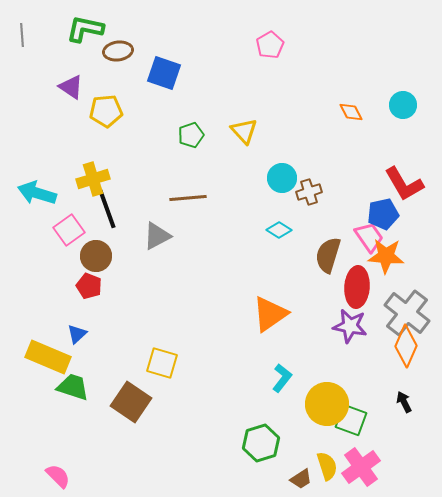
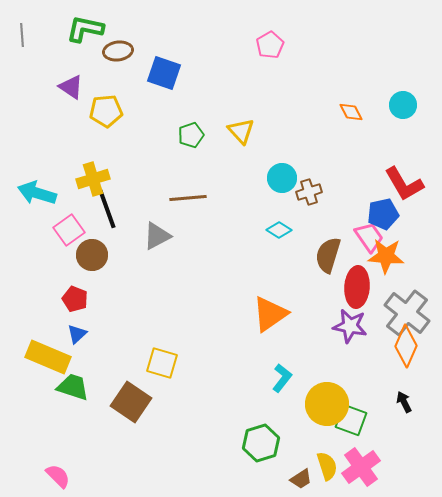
yellow triangle at (244, 131): moved 3 px left
brown circle at (96, 256): moved 4 px left, 1 px up
red pentagon at (89, 286): moved 14 px left, 13 px down
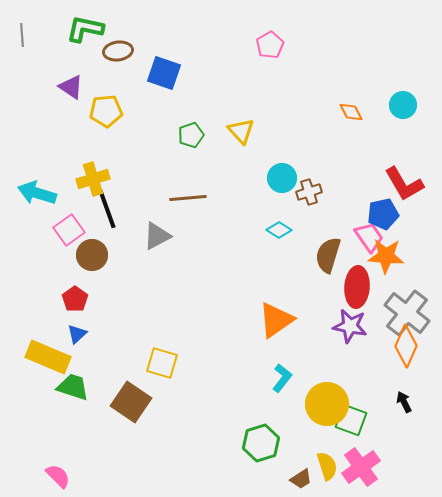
red pentagon at (75, 299): rotated 15 degrees clockwise
orange triangle at (270, 314): moved 6 px right, 6 px down
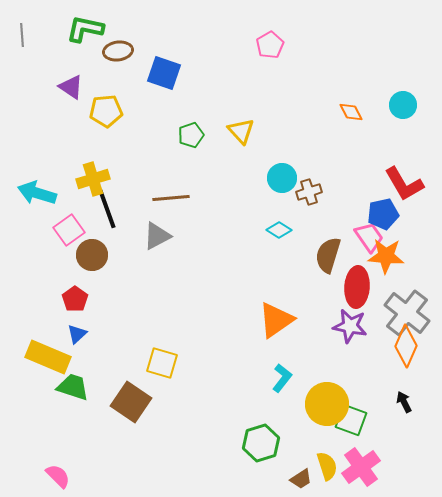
brown line at (188, 198): moved 17 px left
